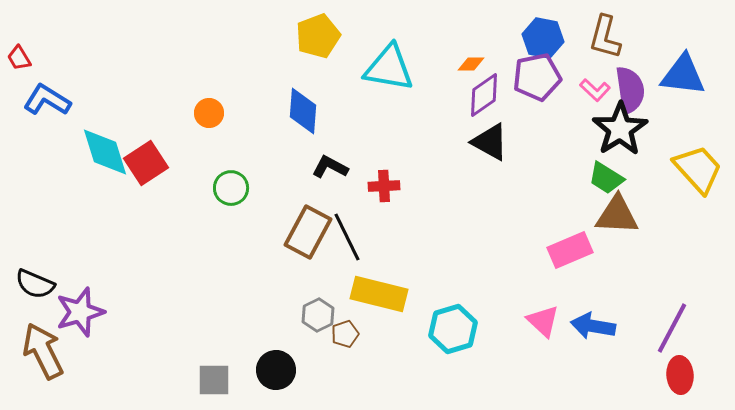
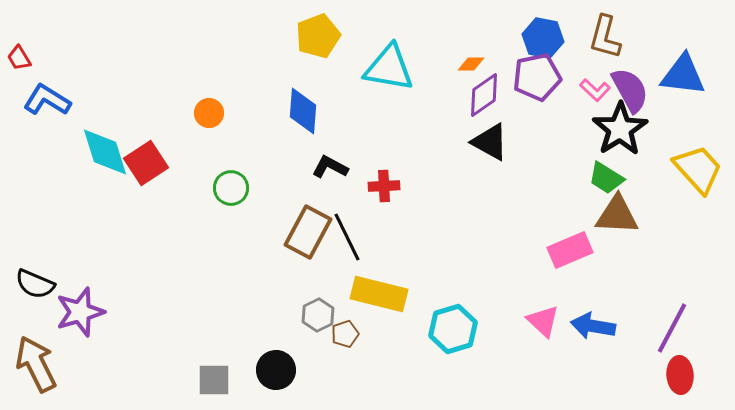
purple semicircle: rotated 21 degrees counterclockwise
brown arrow: moved 7 px left, 13 px down
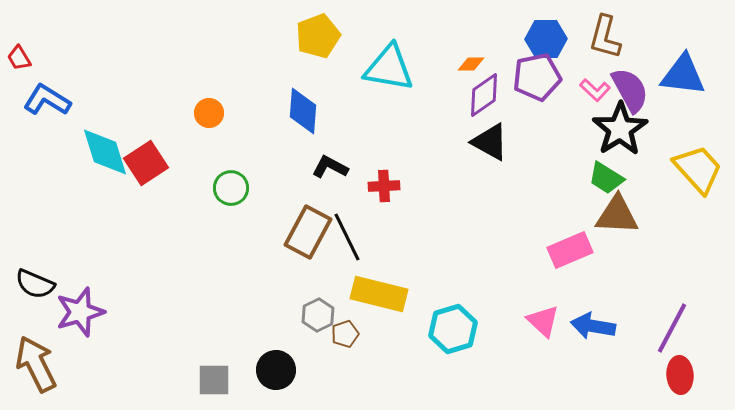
blue hexagon: moved 3 px right, 1 px down; rotated 12 degrees counterclockwise
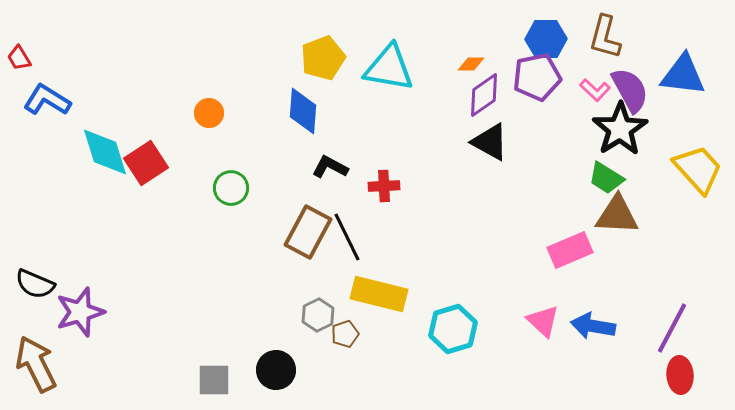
yellow pentagon: moved 5 px right, 22 px down
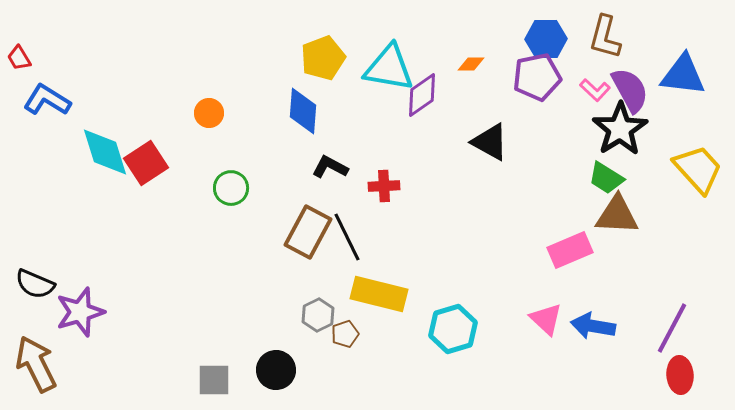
purple diamond: moved 62 px left
pink triangle: moved 3 px right, 2 px up
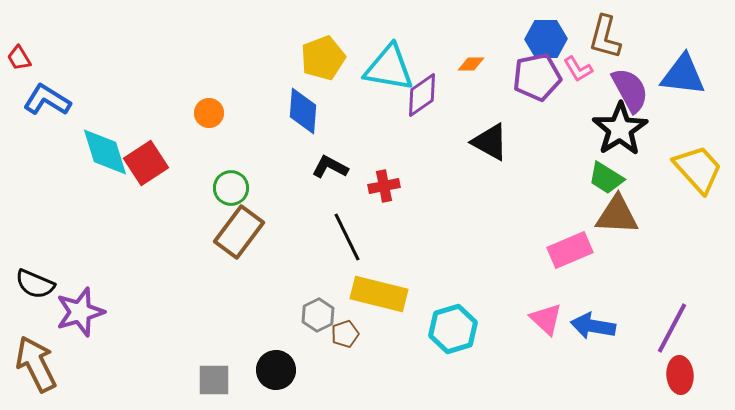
pink L-shape: moved 17 px left, 21 px up; rotated 16 degrees clockwise
red cross: rotated 8 degrees counterclockwise
brown rectangle: moved 69 px left; rotated 9 degrees clockwise
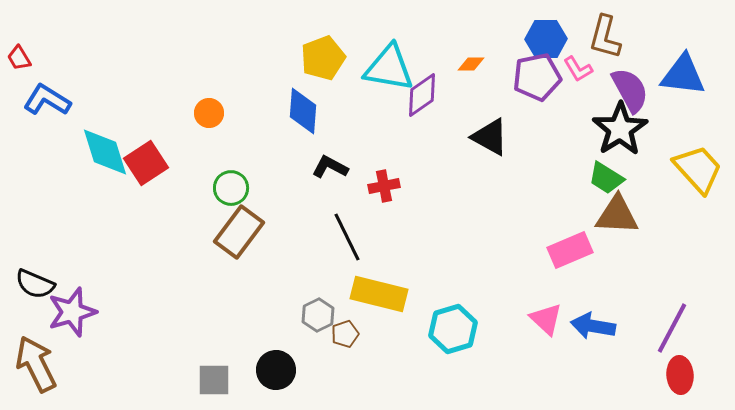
black triangle: moved 5 px up
purple star: moved 8 px left
